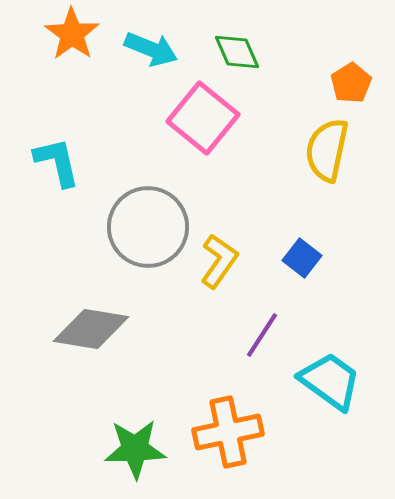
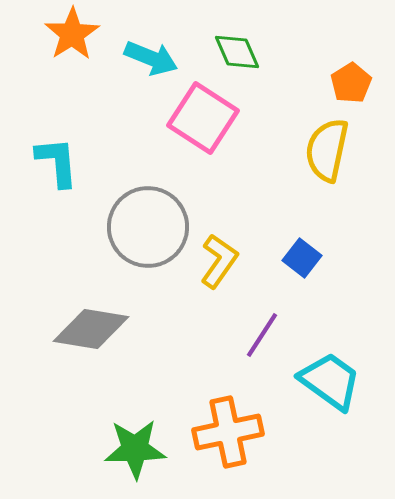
orange star: rotated 4 degrees clockwise
cyan arrow: moved 9 px down
pink square: rotated 6 degrees counterclockwise
cyan L-shape: rotated 8 degrees clockwise
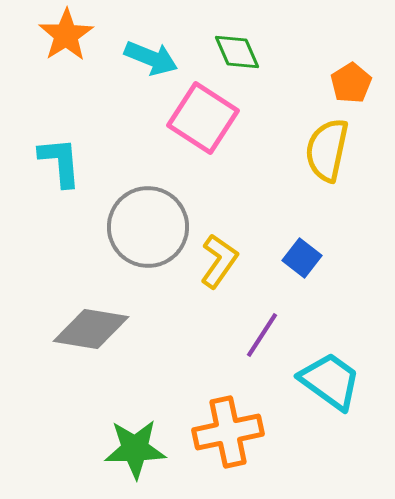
orange star: moved 6 px left, 1 px down
cyan L-shape: moved 3 px right
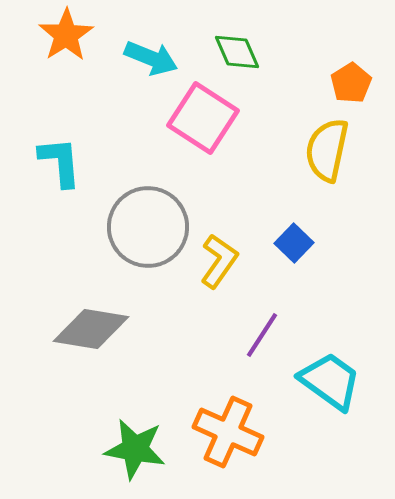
blue square: moved 8 px left, 15 px up; rotated 6 degrees clockwise
orange cross: rotated 36 degrees clockwise
green star: rotated 12 degrees clockwise
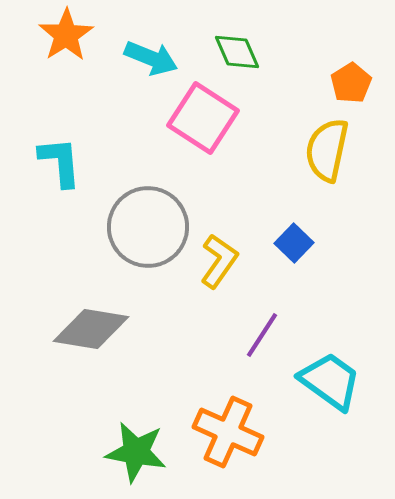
green star: moved 1 px right, 3 px down
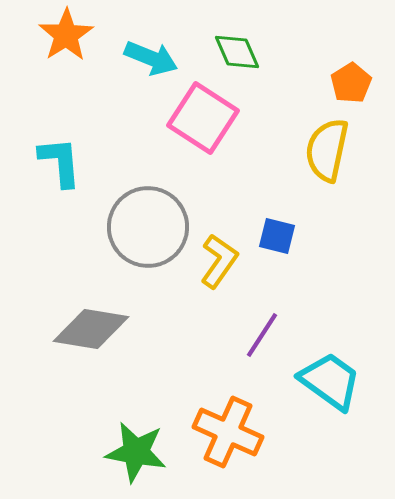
blue square: moved 17 px left, 7 px up; rotated 30 degrees counterclockwise
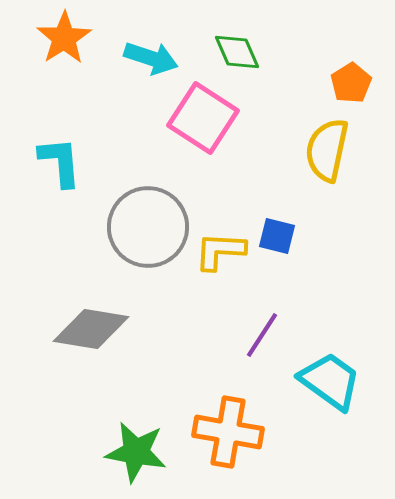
orange star: moved 2 px left, 3 px down
cyan arrow: rotated 4 degrees counterclockwise
yellow L-shape: moved 1 px right, 10 px up; rotated 122 degrees counterclockwise
orange cross: rotated 14 degrees counterclockwise
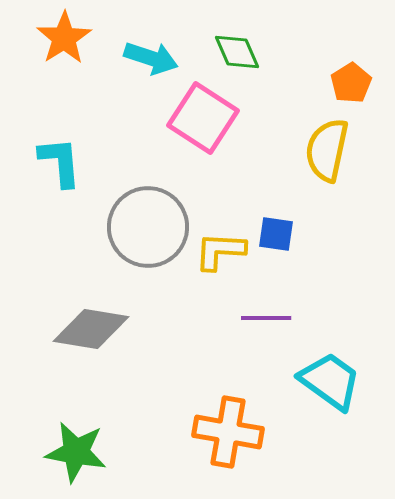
blue square: moved 1 px left, 2 px up; rotated 6 degrees counterclockwise
purple line: moved 4 px right, 17 px up; rotated 57 degrees clockwise
green star: moved 60 px left
